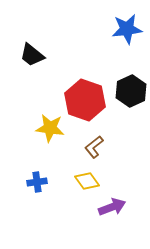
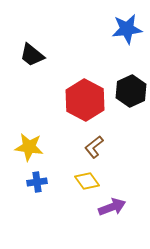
red hexagon: rotated 9 degrees clockwise
yellow star: moved 21 px left, 19 px down
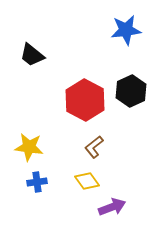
blue star: moved 1 px left, 1 px down
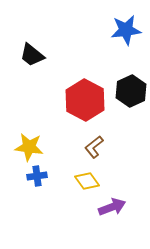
blue cross: moved 6 px up
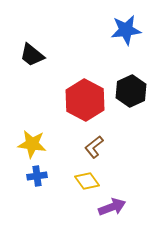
yellow star: moved 3 px right, 3 px up
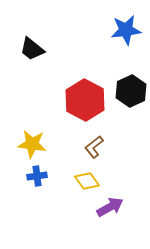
black trapezoid: moved 6 px up
purple arrow: moved 2 px left; rotated 8 degrees counterclockwise
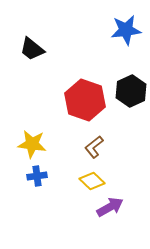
red hexagon: rotated 9 degrees counterclockwise
yellow diamond: moved 5 px right; rotated 10 degrees counterclockwise
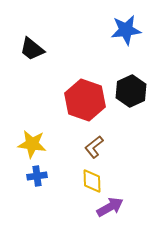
yellow diamond: rotated 45 degrees clockwise
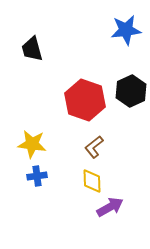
black trapezoid: rotated 36 degrees clockwise
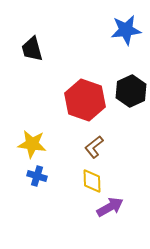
blue cross: rotated 24 degrees clockwise
